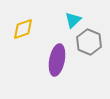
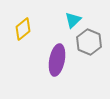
yellow diamond: rotated 20 degrees counterclockwise
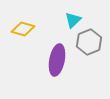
yellow diamond: rotated 55 degrees clockwise
gray hexagon: rotated 15 degrees clockwise
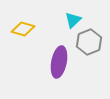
purple ellipse: moved 2 px right, 2 px down
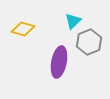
cyan triangle: moved 1 px down
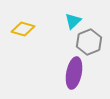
purple ellipse: moved 15 px right, 11 px down
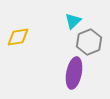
yellow diamond: moved 5 px left, 8 px down; rotated 25 degrees counterclockwise
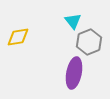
cyan triangle: rotated 24 degrees counterclockwise
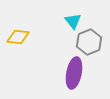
yellow diamond: rotated 15 degrees clockwise
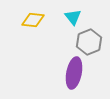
cyan triangle: moved 4 px up
yellow diamond: moved 15 px right, 17 px up
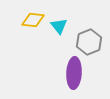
cyan triangle: moved 14 px left, 9 px down
purple ellipse: rotated 8 degrees counterclockwise
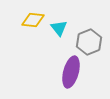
cyan triangle: moved 2 px down
purple ellipse: moved 3 px left, 1 px up; rotated 12 degrees clockwise
